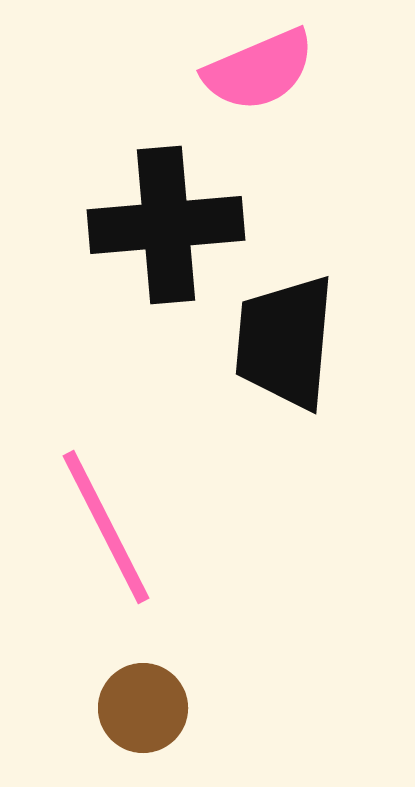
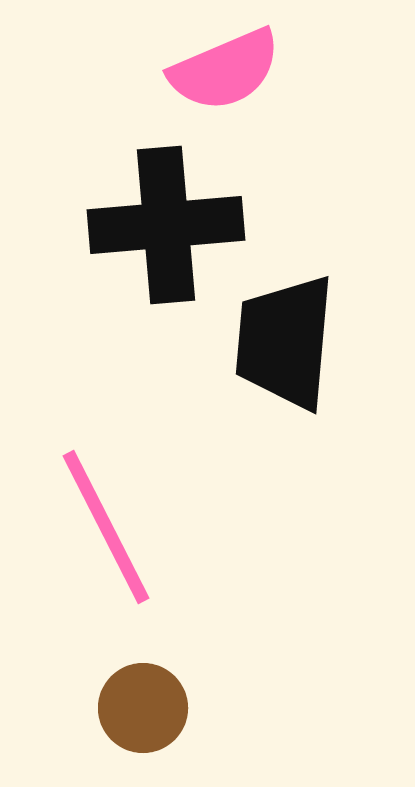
pink semicircle: moved 34 px left
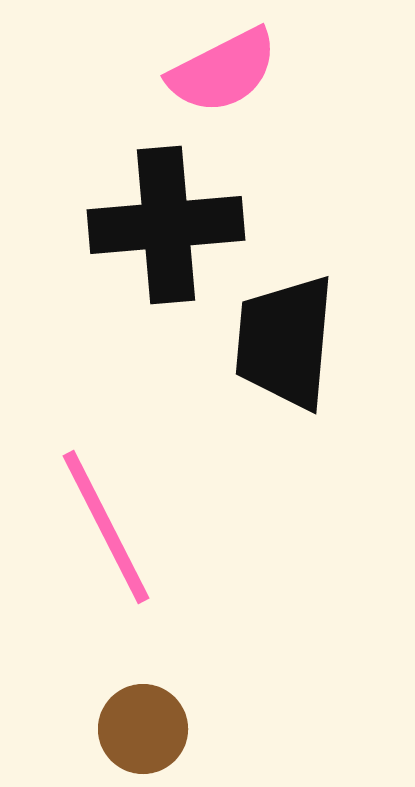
pink semicircle: moved 2 px left, 1 px down; rotated 4 degrees counterclockwise
brown circle: moved 21 px down
